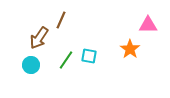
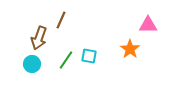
brown arrow: rotated 15 degrees counterclockwise
cyan circle: moved 1 px right, 1 px up
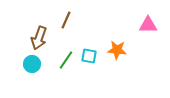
brown line: moved 5 px right
orange star: moved 13 px left, 1 px down; rotated 30 degrees counterclockwise
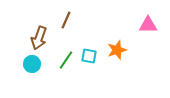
orange star: rotated 24 degrees counterclockwise
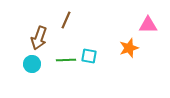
orange star: moved 12 px right, 2 px up
green line: rotated 54 degrees clockwise
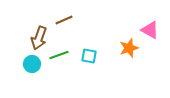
brown line: moved 2 px left; rotated 42 degrees clockwise
pink triangle: moved 2 px right, 5 px down; rotated 30 degrees clockwise
green line: moved 7 px left, 5 px up; rotated 18 degrees counterclockwise
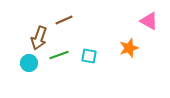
pink triangle: moved 1 px left, 9 px up
cyan circle: moved 3 px left, 1 px up
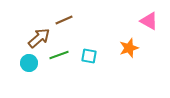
brown arrow: rotated 150 degrees counterclockwise
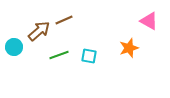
brown arrow: moved 7 px up
cyan circle: moved 15 px left, 16 px up
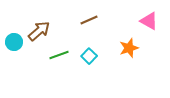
brown line: moved 25 px right
cyan circle: moved 5 px up
cyan square: rotated 35 degrees clockwise
